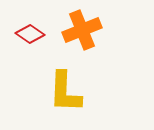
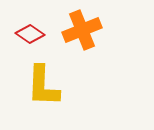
yellow L-shape: moved 22 px left, 6 px up
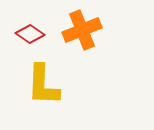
yellow L-shape: moved 1 px up
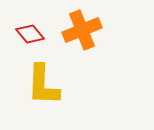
red diamond: rotated 16 degrees clockwise
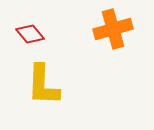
orange cross: moved 31 px right, 1 px up; rotated 6 degrees clockwise
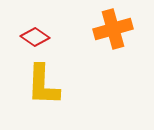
red diamond: moved 5 px right, 3 px down; rotated 16 degrees counterclockwise
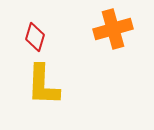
red diamond: rotated 72 degrees clockwise
